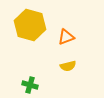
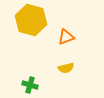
yellow hexagon: moved 1 px right, 5 px up
yellow semicircle: moved 2 px left, 2 px down
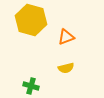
green cross: moved 1 px right, 1 px down
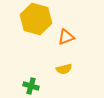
yellow hexagon: moved 5 px right, 1 px up
yellow semicircle: moved 2 px left, 1 px down
